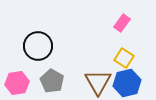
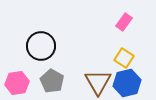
pink rectangle: moved 2 px right, 1 px up
black circle: moved 3 px right
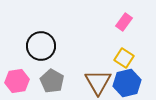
pink hexagon: moved 2 px up
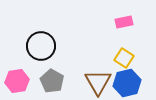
pink rectangle: rotated 42 degrees clockwise
